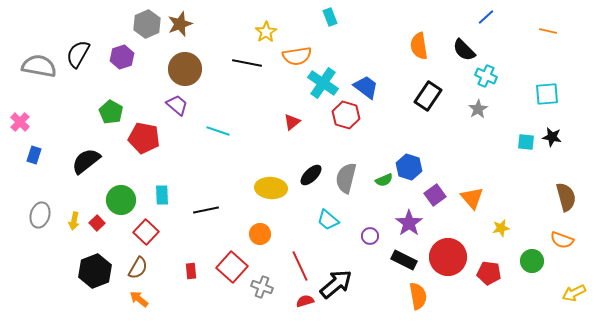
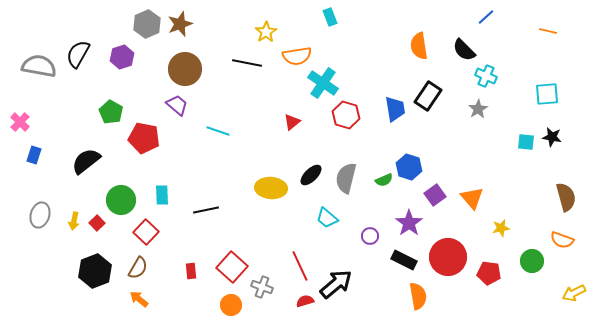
blue trapezoid at (366, 87): moved 29 px right, 22 px down; rotated 44 degrees clockwise
cyan trapezoid at (328, 220): moved 1 px left, 2 px up
orange circle at (260, 234): moved 29 px left, 71 px down
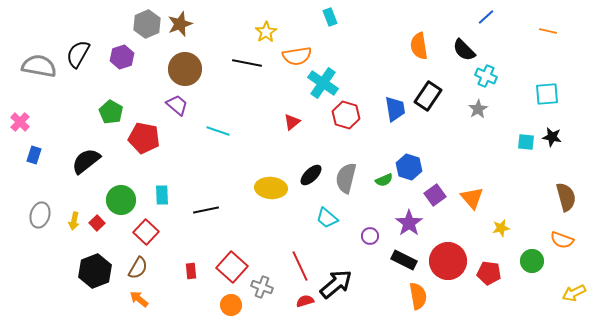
red circle at (448, 257): moved 4 px down
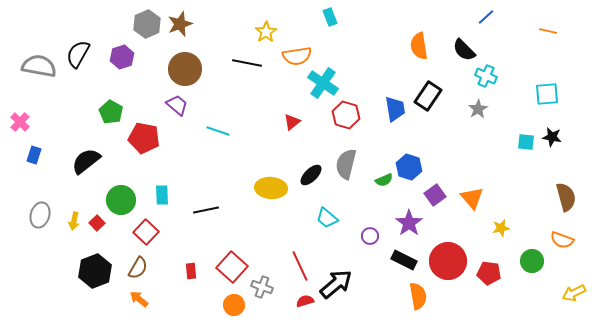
gray semicircle at (346, 178): moved 14 px up
orange circle at (231, 305): moved 3 px right
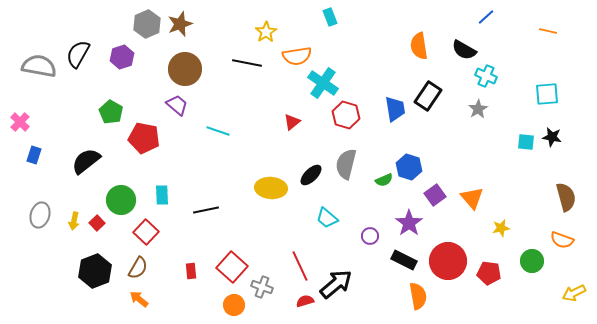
black semicircle at (464, 50): rotated 15 degrees counterclockwise
